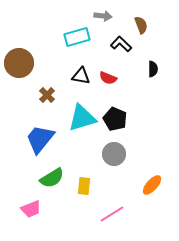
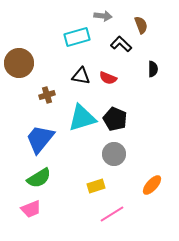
brown cross: rotated 28 degrees clockwise
green semicircle: moved 13 px left
yellow rectangle: moved 12 px right; rotated 66 degrees clockwise
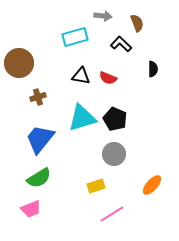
brown semicircle: moved 4 px left, 2 px up
cyan rectangle: moved 2 px left
brown cross: moved 9 px left, 2 px down
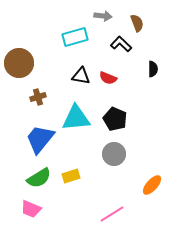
cyan triangle: moved 6 px left; rotated 12 degrees clockwise
yellow rectangle: moved 25 px left, 10 px up
pink trapezoid: rotated 45 degrees clockwise
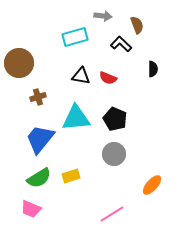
brown semicircle: moved 2 px down
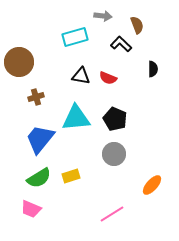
brown circle: moved 1 px up
brown cross: moved 2 px left
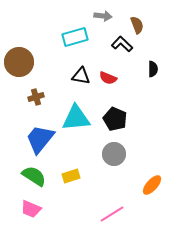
black L-shape: moved 1 px right
green semicircle: moved 5 px left, 2 px up; rotated 115 degrees counterclockwise
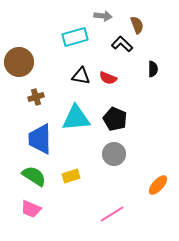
blue trapezoid: rotated 40 degrees counterclockwise
orange ellipse: moved 6 px right
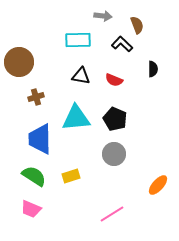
cyan rectangle: moved 3 px right, 3 px down; rotated 15 degrees clockwise
red semicircle: moved 6 px right, 2 px down
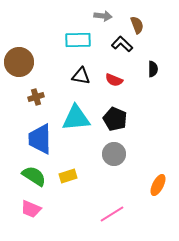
yellow rectangle: moved 3 px left
orange ellipse: rotated 15 degrees counterclockwise
